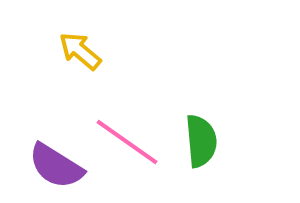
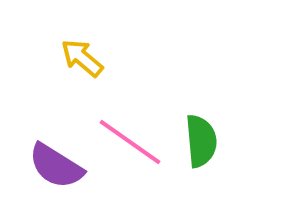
yellow arrow: moved 2 px right, 7 px down
pink line: moved 3 px right
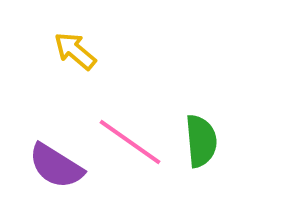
yellow arrow: moved 7 px left, 7 px up
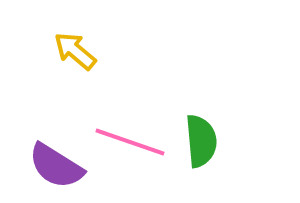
pink line: rotated 16 degrees counterclockwise
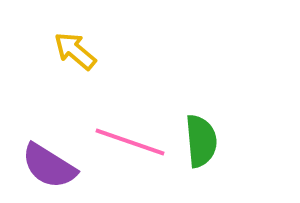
purple semicircle: moved 7 px left
